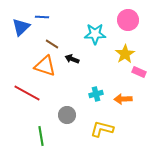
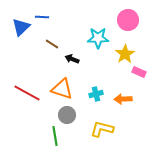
cyan star: moved 3 px right, 4 px down
orange triangle: moved 17 px right, 23 px down
green line: moved 14 px right
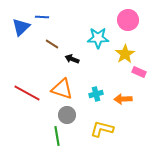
green line: moved 2 px right
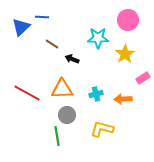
pink rectangle: moved 4 px right, 6 px down; rotated 56 degrees counterclockwise
orange triangle: rotated 20 degrees counterclockwise
